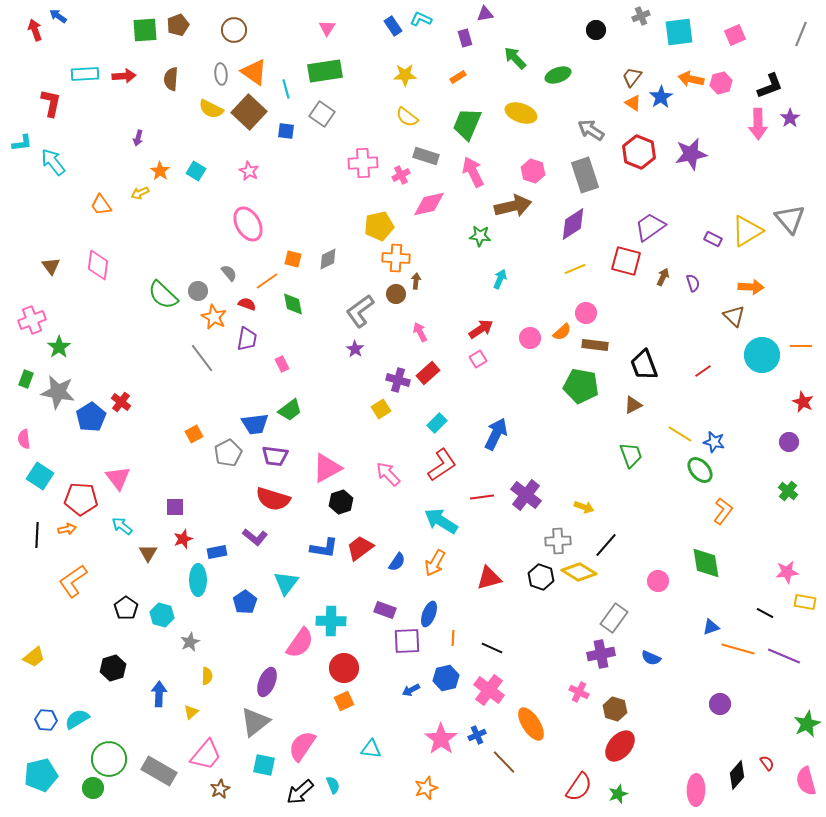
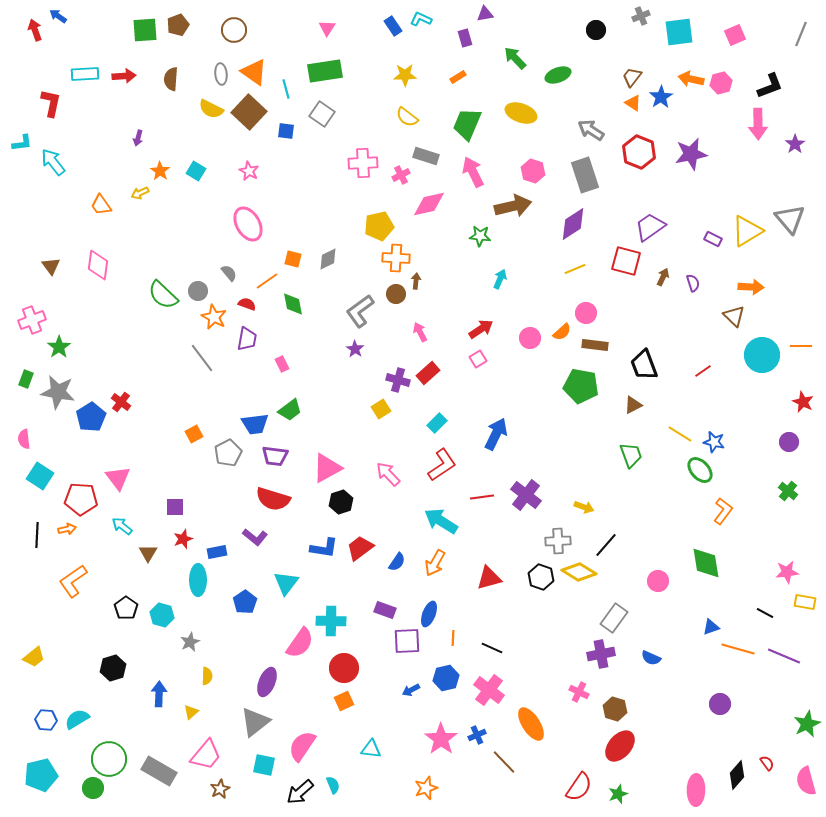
purple star at (790, 118): moved 5 px right, 26 px down
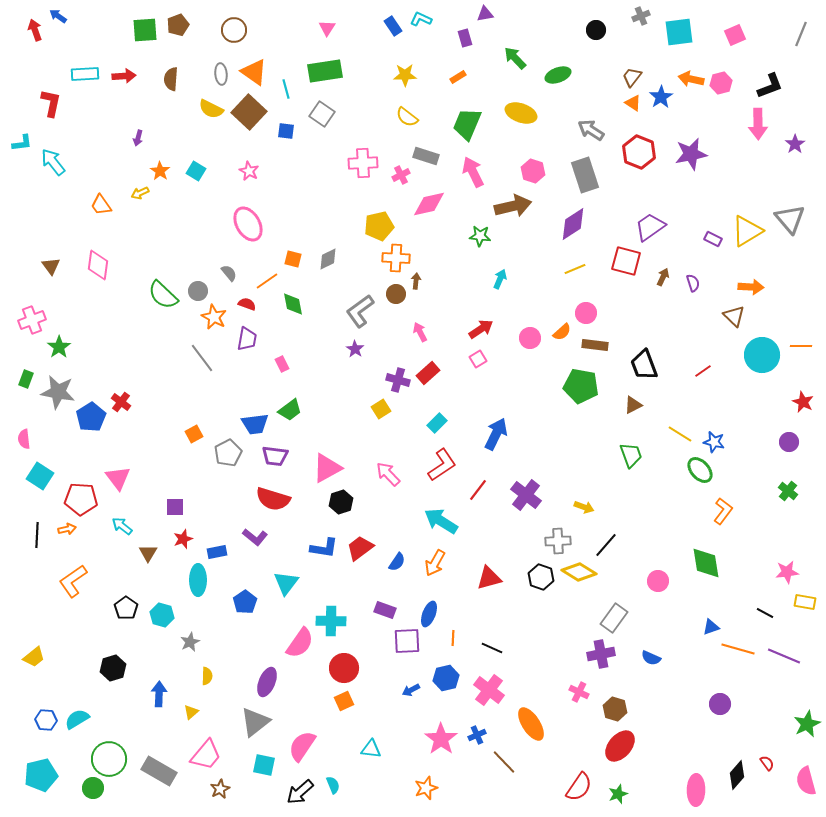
red line at (482, 497): moved 4 px left, 7 px up; rotated 45 degrees counterclockwise
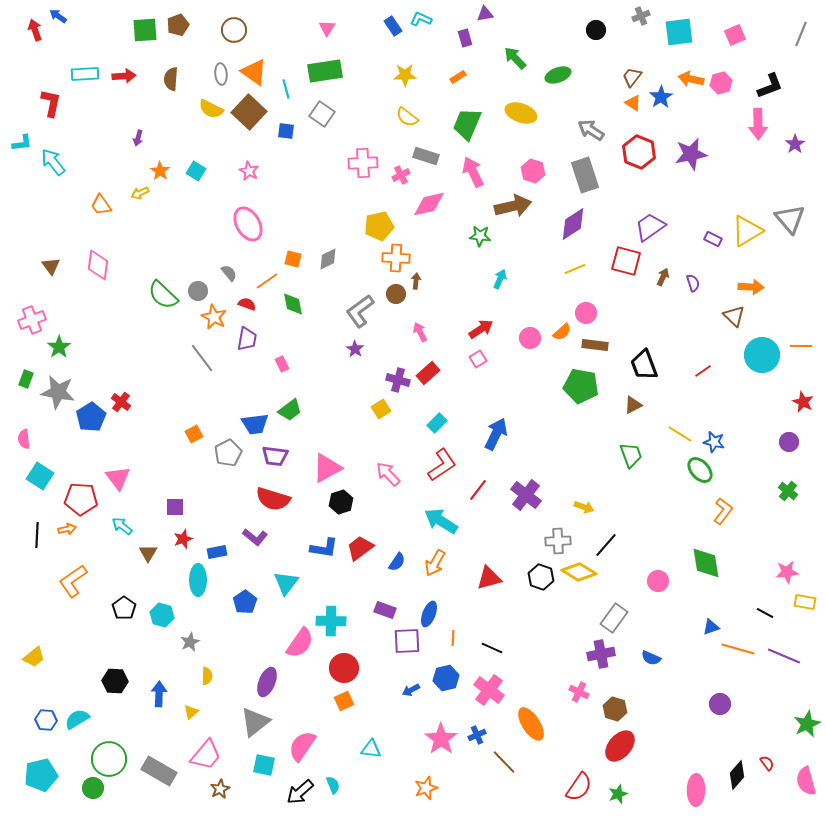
black pentagon at (126, 608): moved 2 px left
black hexagon at (113, 668): moved 2 px right, 13 px down; rotated 20 degrees clockwise
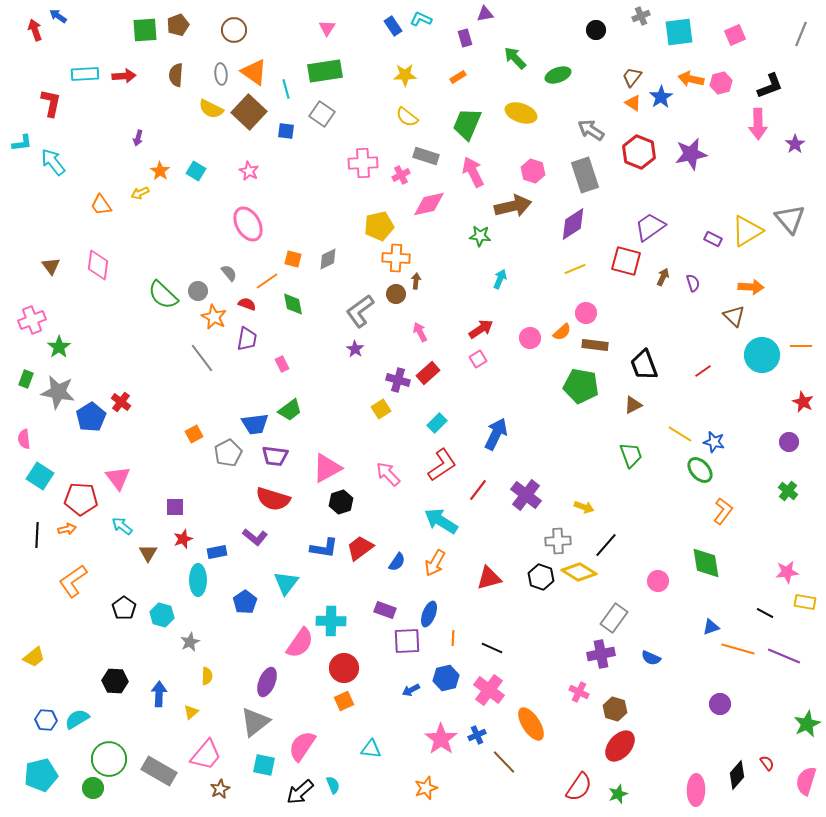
brown semicircle at (171, 79): moved 5 px right, 4 px up
pink semicircle at (806, 781): rotated 32 degrees clockwise
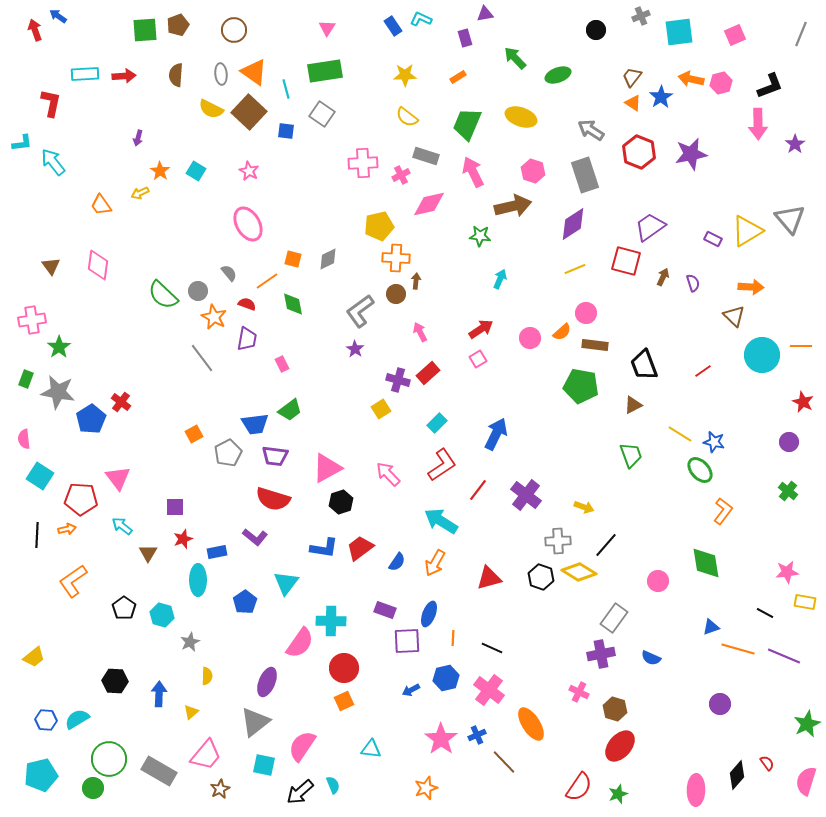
yellow ellipse at (521, 113): moved 4 px down
pink cross at (32, 320): rotated 12 degrees clockwise
blue pentagon at (91, 417): moved 2 px down
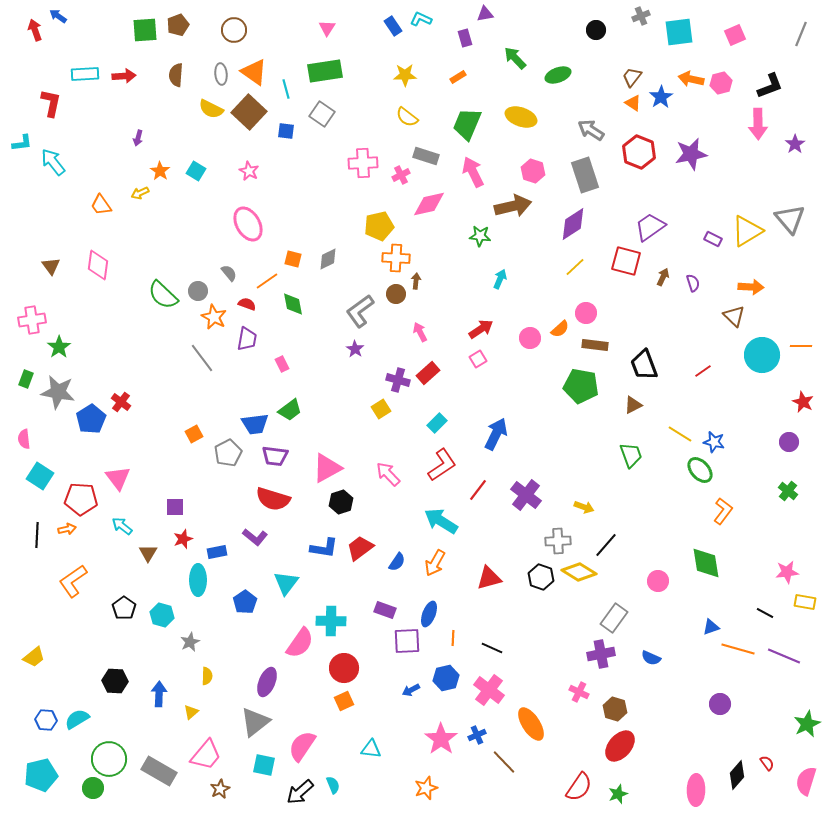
yellow line at (575, 269): moved 2 px up; rotated 20 degrees counterclockwise
orange semicircle at (562, 332): moved 2 px left, 3 px up
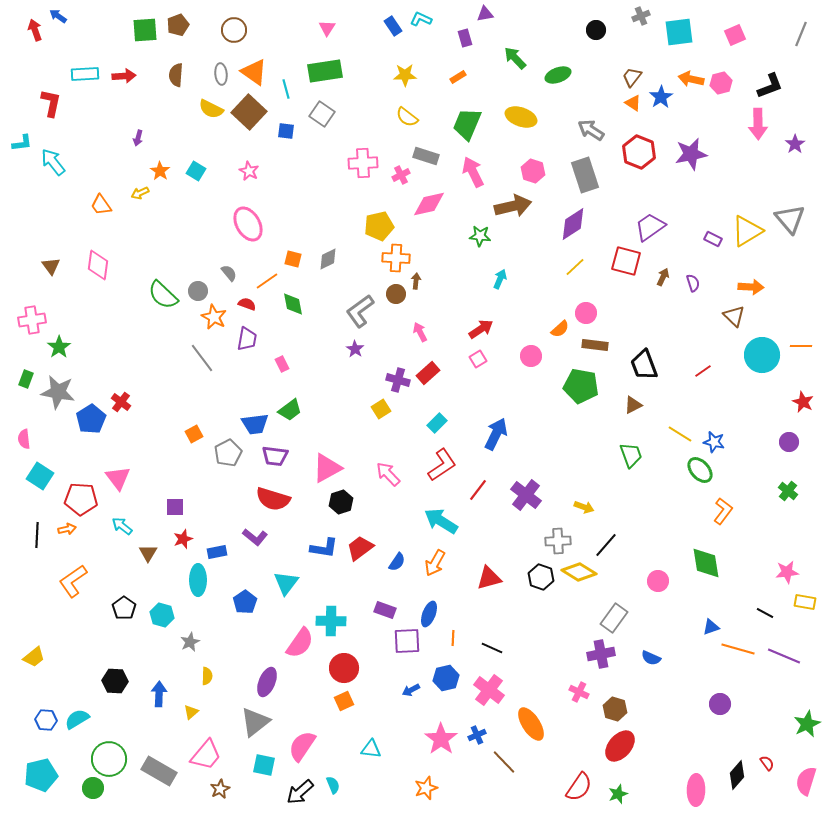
pink circle at (530, 338): moved 1 px right, 18 px down
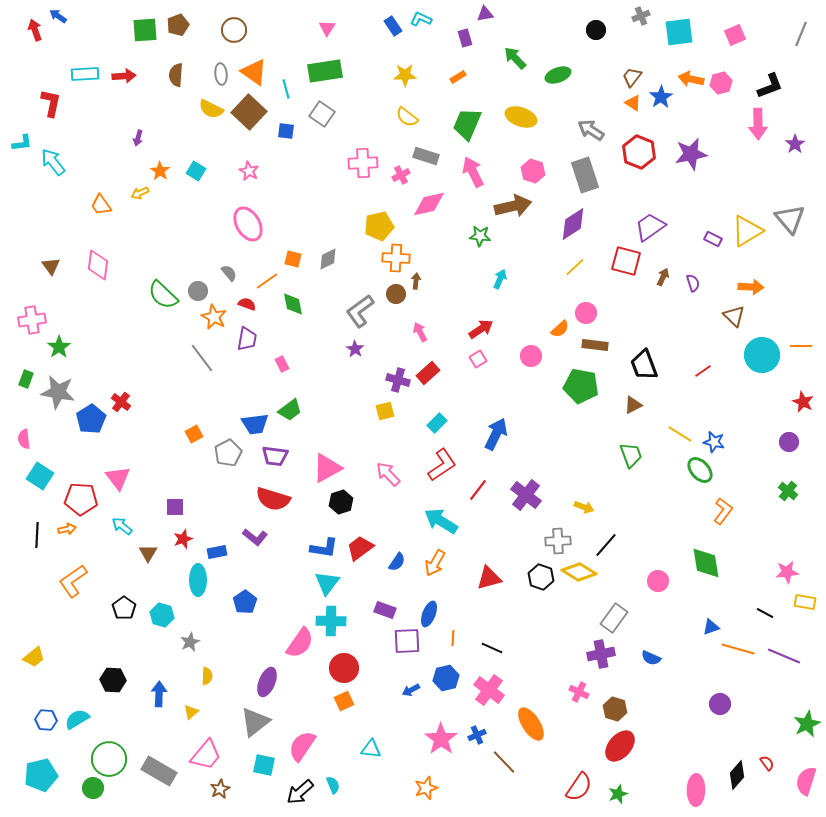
yellow square at (381, 409): moved 4 px right, 2 px down; rotated 18 degrees clockwise
cyan triangle at (286, 583): moved 41 px right
black hexagon at (115, 681): moved 2 px left, 1 px up
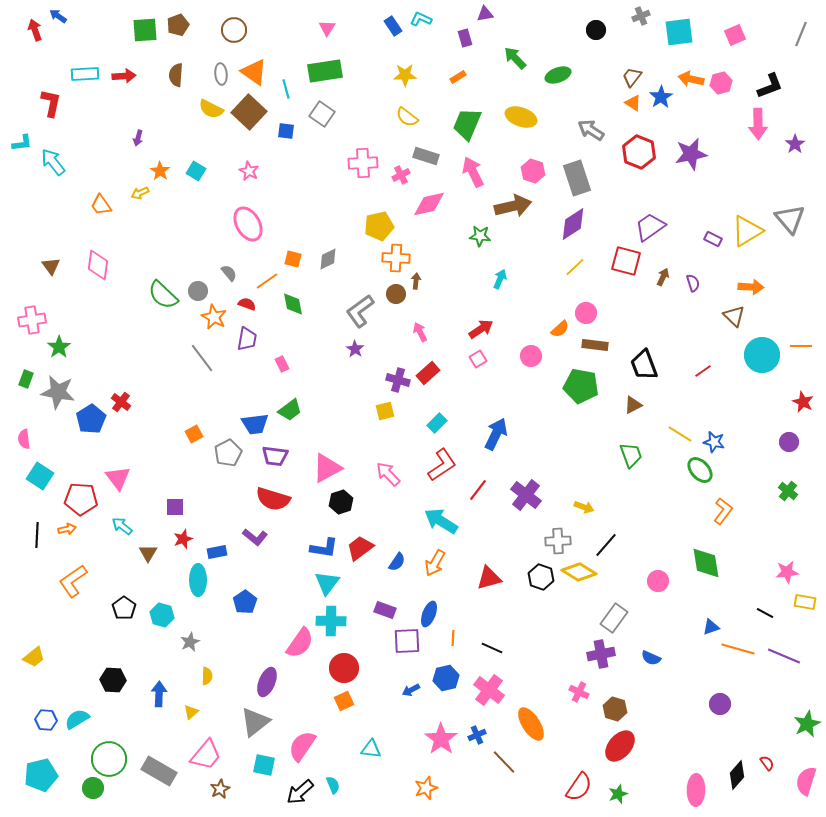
gray rectangle at (585, 175): moved 8 px left, 3 px down
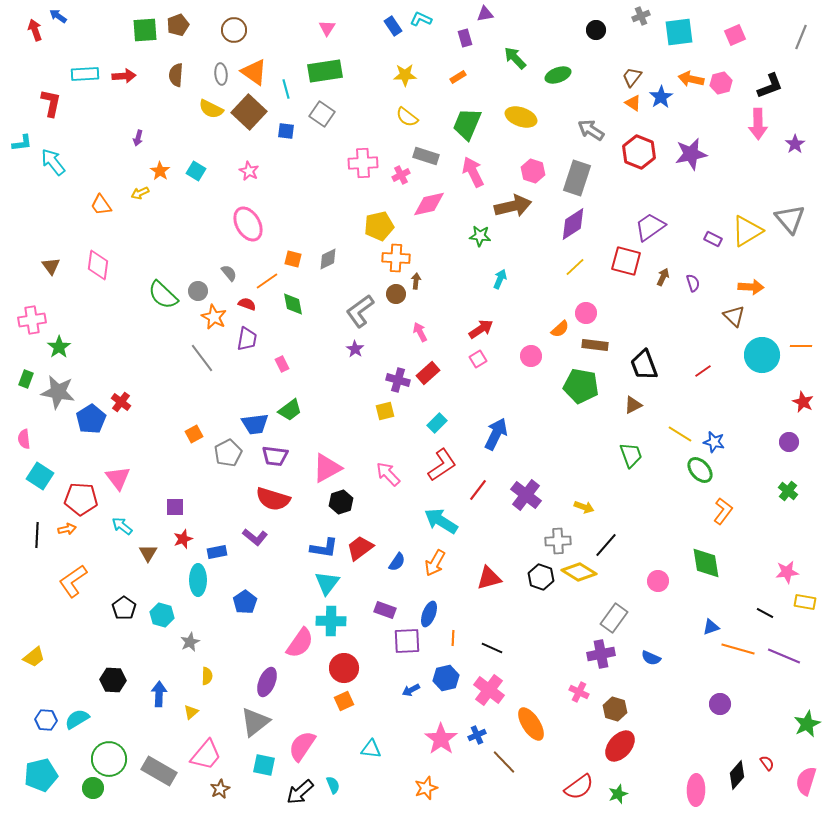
gray line at (801, 34): moved 3 px down
gray rectangle at (577, 178): rotated 36 degrees clockwise
red semicircle at (579, 787): rotated 20 degrees clockwise
